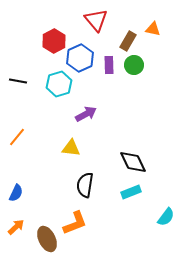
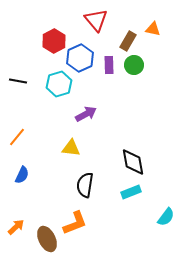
black diamond: rotated 16 degrees clockwise
blue semicircle: moved 6 px right, 18 px up
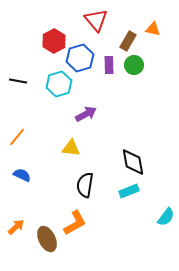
blue hexagon: rotated 8 degrees clockwise
blue semicircle: rotated 90 degrees counterclockwise
cyan rectangle: moved 2 px left, 1 px up
orange L-shape: rotated 8 degrees counterclockwise
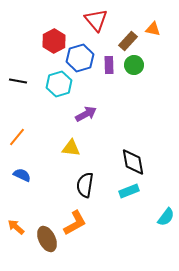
brown rectangle: rotated 12 degrees clockwise
orange arrow: rotated 96 degrees counterclockwise
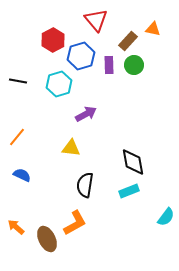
red hexagon: moved 1 px left, 1 px up
blue hexagon: moved 1 px right, 2 px up
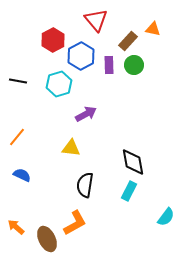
blue hexagon: rotated 12 degrees counterclockwise
cyan rectangle: rotated 42 degrees counterclockwise
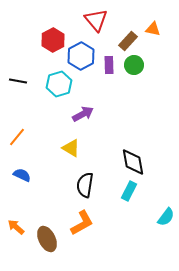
purple arrow: moved 3 px left
yellow triangle: rotated 24 degrees clockwise
orange L-shape: moved 7 px right
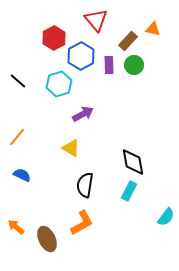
red hexagon: moved 1 px right, 2 px up
black line: rotated 30 degrees clockwise
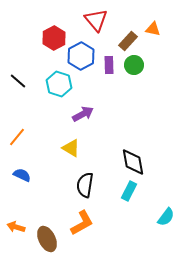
cyan hexagon: rotated 25 degrees counterclockwise
orange arrow: rotated 24 degrees counterclockwise
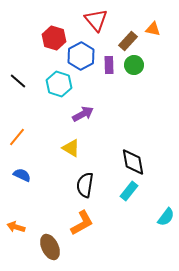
red hexagon: rotated 15 degrees counterclockwise
cyan rectangle: rotated 12 degrees clockwise
brown ellipse: moved 3 px right, 8 px down
